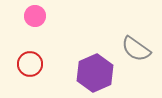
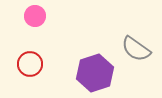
purple hexagon: rotated 6 degrees clockwise
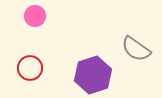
red circle: moved 4 px down
purple hexagon: moved 2 px left, 2 px down
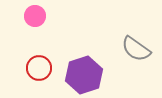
red circle: moved 9 px right
purple hexagon: moved 9 px left
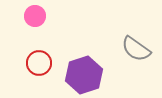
red circle: moved 5 px up
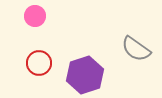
purple hexagon: moved 1 px right
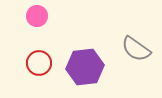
pink circle: moved 2 px right
purple hexagon: moved 8 px up; rotated 12 degrees clockwise
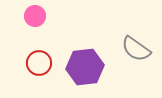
pink circle: moved 2 px left
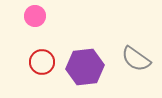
gray semicircle: moved 10 px down
red circle: moved 3 px right, 1 px up
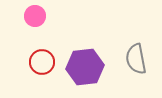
gray semicircle: rotated 44 degrees clockwise
